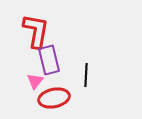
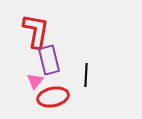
red ellipse: moved 1 px left, 1 px up
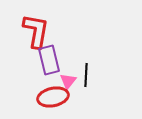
pink triangle: moved 33 px right
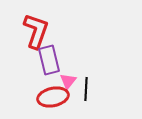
red L-shape: rotated 9 degrees clockwise
black line: moved 14 px down
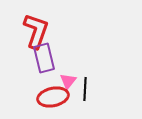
purple rectangle: moved 5 px left, 2 px up
black line: moved 1 px left
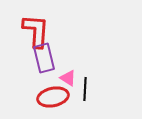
red L-shape: rotated 15 degrees counterclockwise
pink triangle: moved 3 px up; rotated 36 degrees counterclockwise
